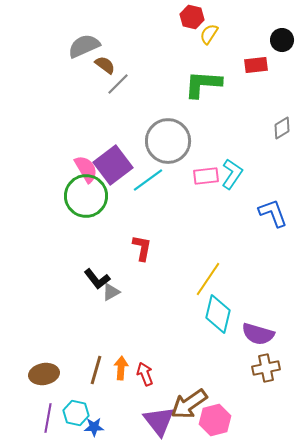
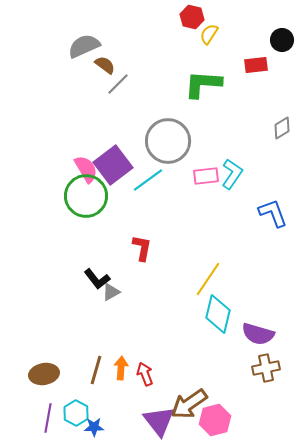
cyan hexagon: rotated 15 degrees clockwise
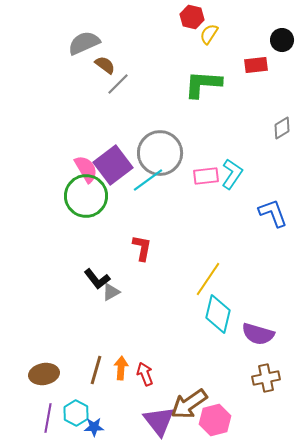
gray semicircle: moved 3 px up
gray circle: moved 8 px left, 12 px down
brown cross: moved 10 px down
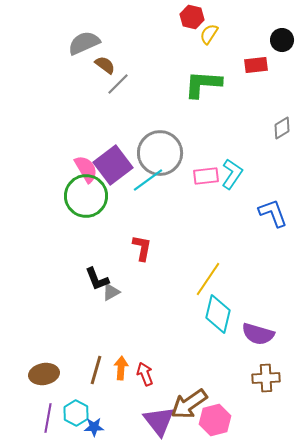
black L-shape: rotated 16 degrees clockwise
brown cross: rotated 8 degrees clockwise
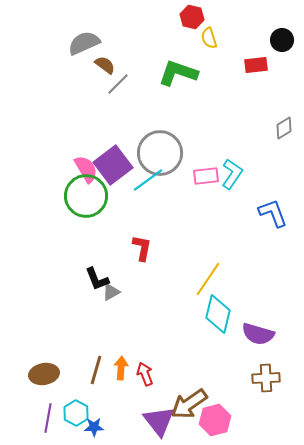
yellow semicircle: moved 4 px down; rotated 50 degrees counterclockwise
green L-shape: moved 25 px left, 11 px up; rotated 15 degrees clockwise
gray diamond: moved 2 px right
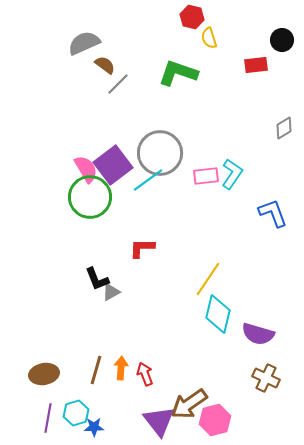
green circle: moved 4 px right, 1 px down
red L-shape: rotated 100 degrees counterclockwise
brown cross: rotated 28 degrees clockwise
cyan hexagon: rotated 15 degrees clockwise
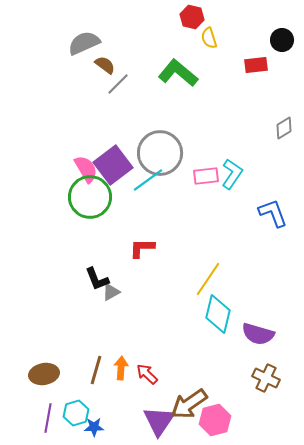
green L-shape: rotated 21 degrees clockwise
red arrow: moved 2 px right; rotated 25 degrees counterclockwise
purple triangle: rotated 12 degrees clockwise
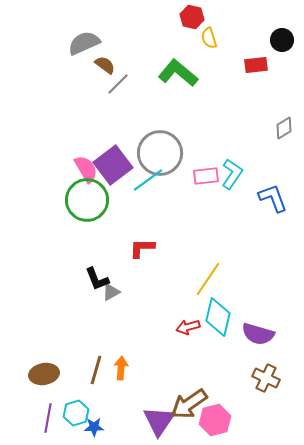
green circle: moved 3 px left, 3 px down
blue L-shape: moved 15 px up
cyan diamond: moved 3 px down
red arrow: moved 41 px right, 47 px up; rotated 60 degrees counterclockwise
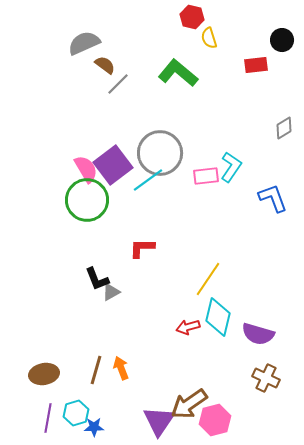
cyan L-shape: moved 1 px left, 7 px up
orange arrow: rotated 25 degrees counterclockwise
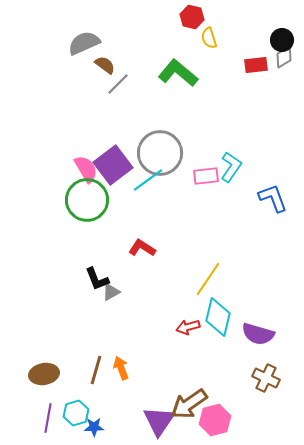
gray diamond: moved 71 px up
red L-shape: rotated 32 degrees clockwise
